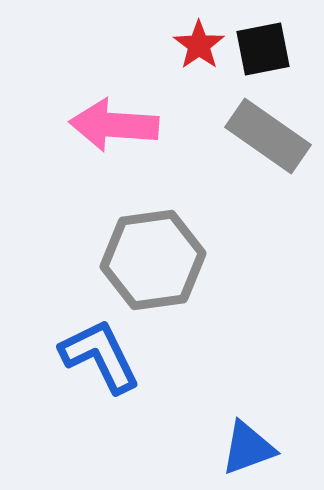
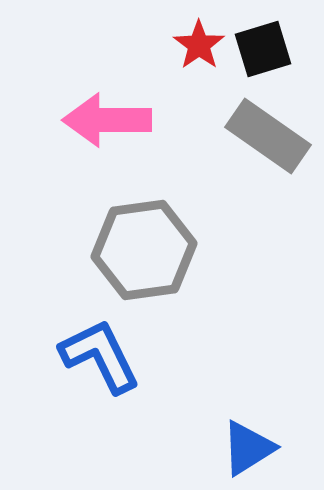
black square: rotated 6 degrees counterclockwise
pink arrow: moved 7 px left, 5 px up; rotated 4 degrees counterclockwise
gray hexagon: moved 9 px left, 10 px up
blue triangle: rotated 12 degrees counterclockwise
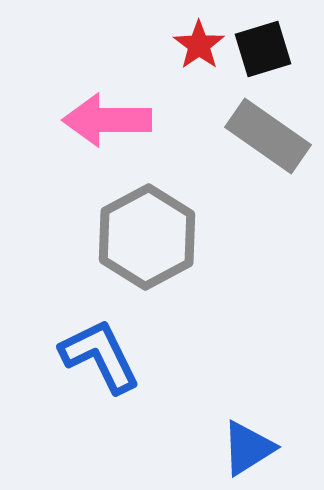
gray hexagon: moved 3 px right, 13 px up; rotated 20 degrees counterclockwise
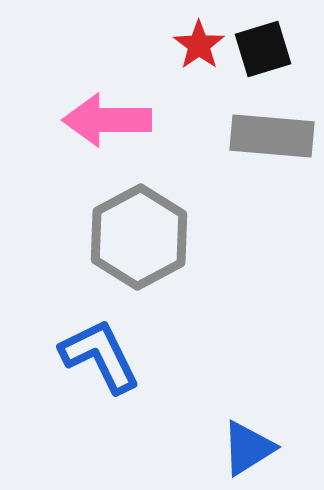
gray rectangle: moved 4 px right; rotated 30 degrees counterclockwise
gray hexagon: moved 8 px left
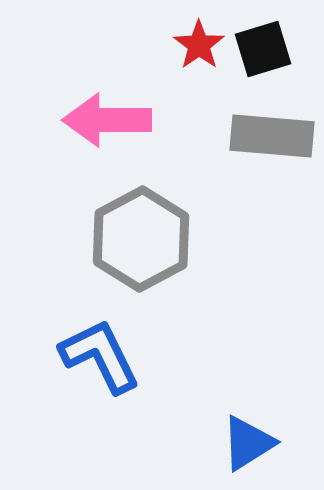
gray hexagon: moved 2 px right, 2 px down
blue triangle: moved 5 px up
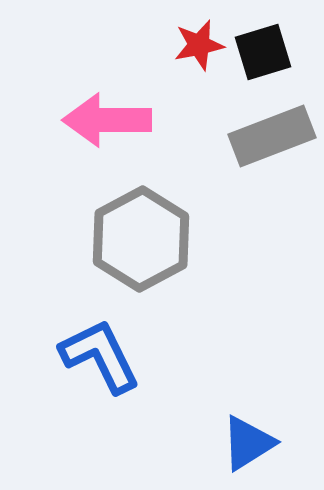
red star: rotated 24 degrees clockwise
black square: moved 3 px down
gray rectangle: rotated 26 degrees counterclockwise
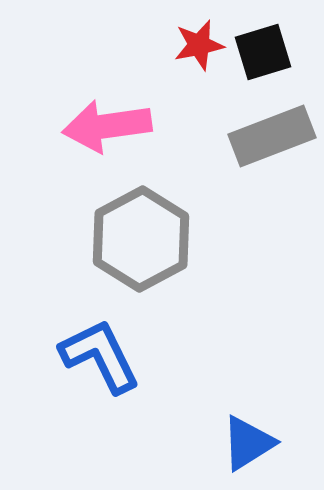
pink arrow: moved 6 px down; rotated 8 degrees counterclockwise
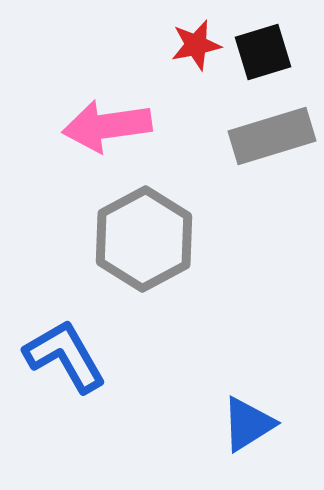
red star: moved 3 px left
gray rectangle: rotated 4 degrees clockwise
gray hexagon: moved 3 px right
blue L-shape: moved 35 px left; rotated 4 degrees counterclockwise
blue triangle: moved 19 px up
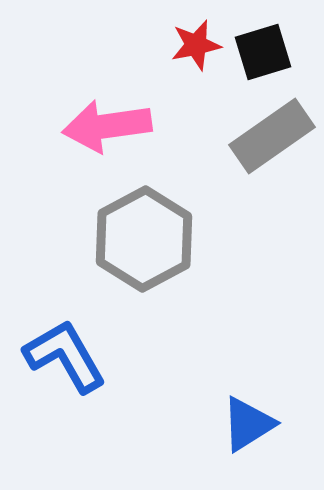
gray rectangle: rotated 18 degrees counterclockwise
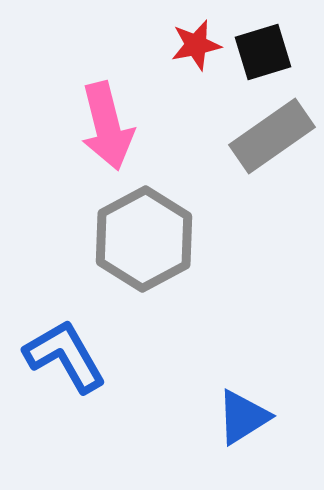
pink arrow: rotated 96 degrees counterclockwise
blue triangle: moved 5 px left, 7 px up
